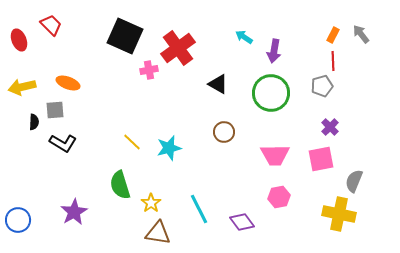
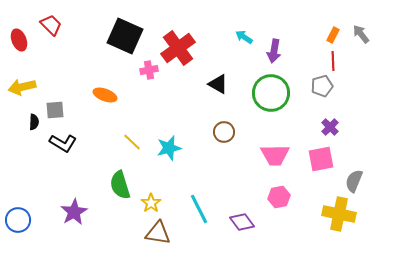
orange ellipse: moved 37 px right, 12 px down
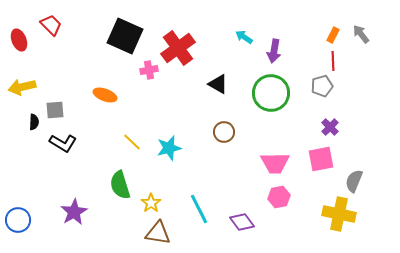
pink trapezoid: moved 8 px down
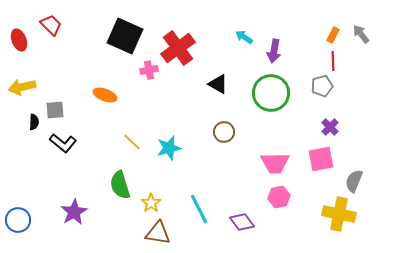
black L-shape: rotated 8 degrees clockwise
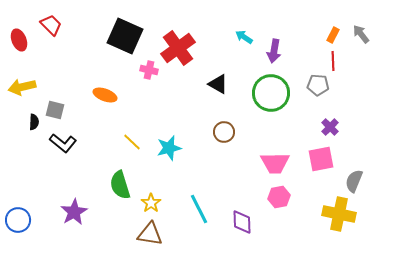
pink cross: rotated 24 degrees clockwise
gray pentagon: moved 4 px left, 1 px up; rotated 20 degrees clockwise
gray square: rotated 18 degrees clockwise
purple diamond: rotated 35 degrees clockwise
brown triangle: moved 8 px left, 1 px down
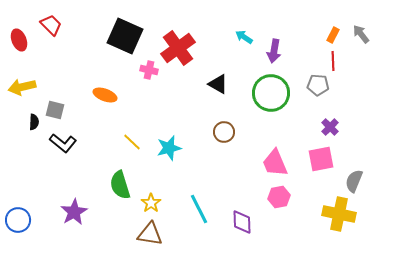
pink trapezoid: rotated 68 degrees clockwise
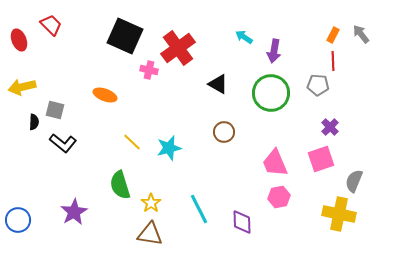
pink square: rotated 8 degrees counterclockwise
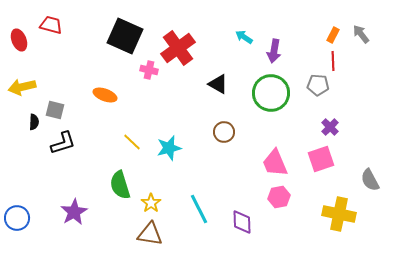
red trapezoid: rotated 30 degrees counterclockwise
black L-shape: rotated 56 degrees counterclockwise
gray semicircle: moved 16 px right, 1 px up; rotated 50 degrees counterclockwise
blue circle: moved 1 px left, 2 px up
